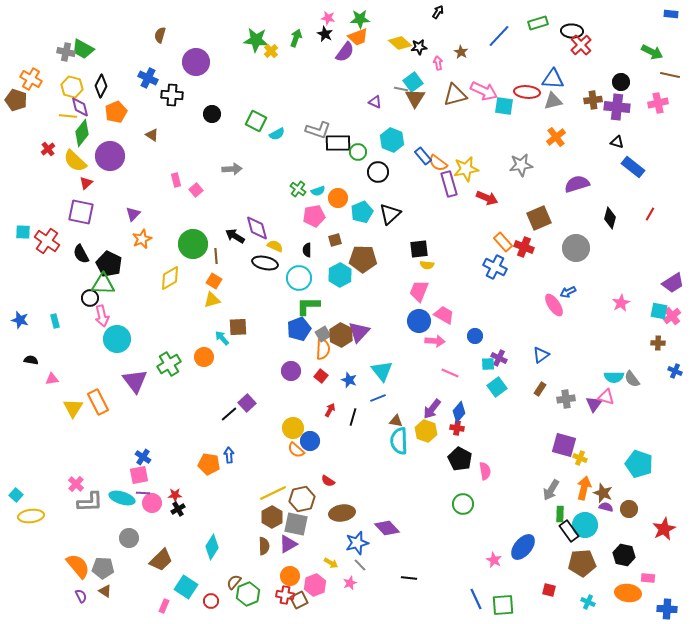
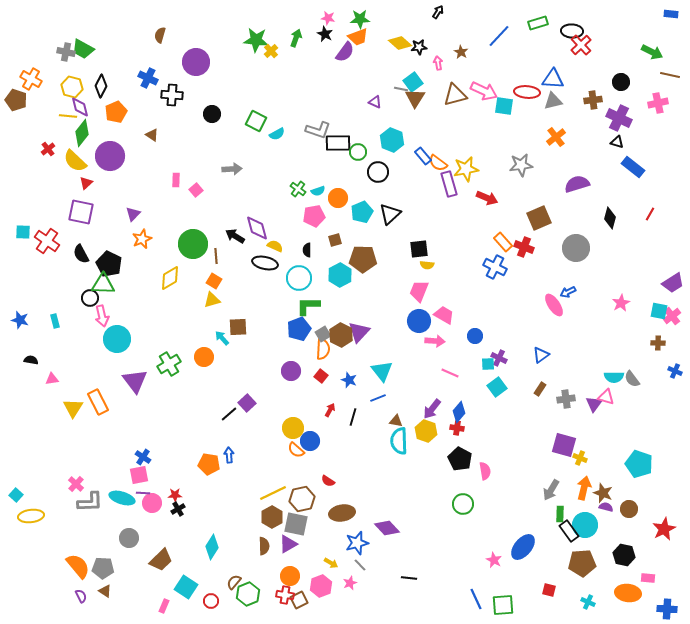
purple cross at (617, 107): moved 2 px right, 11 px down; rotated 20 degrees clockwise
pink rectangle at (176, 180): rotated 16 degrees clockwise
pink hexagon at (315, 585): moved 6 px right, 1 px down
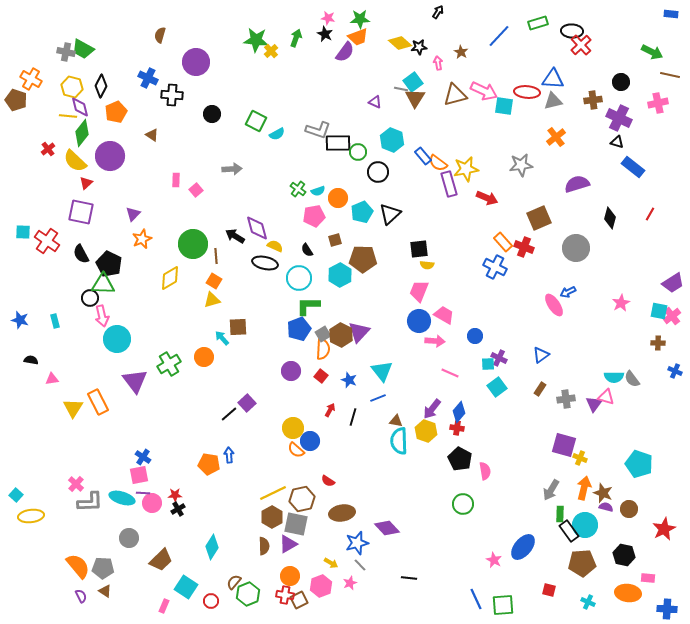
black semicircle at (307, 250): rotated 32 degrees counterclockwise
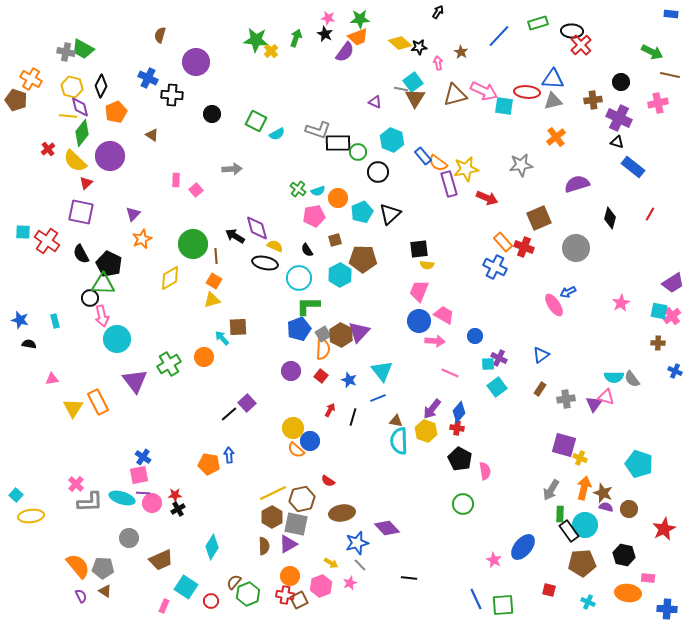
black semicircle at (31, 360): moved 2 px left, 16 px up
brown trapezoid at (161, 560): rotated 20 degrees clockwise
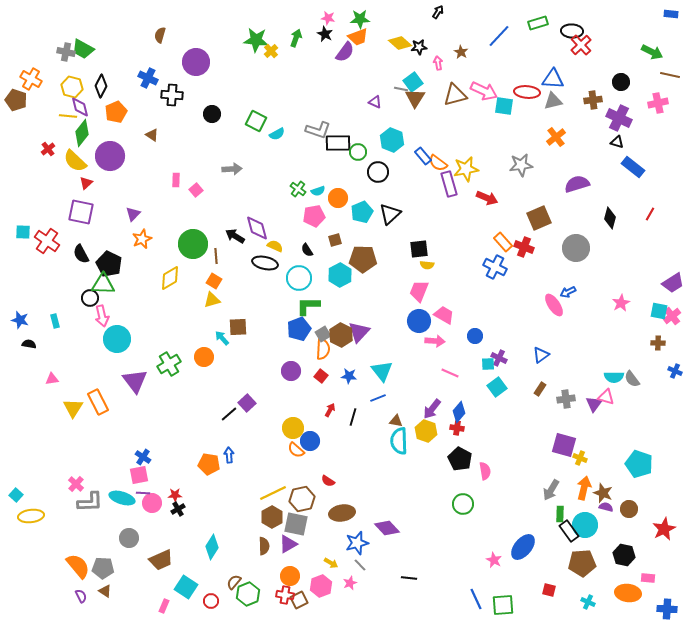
blue star at (349, 380): moved 4 px up; rotated 14 degrees counterclockwise
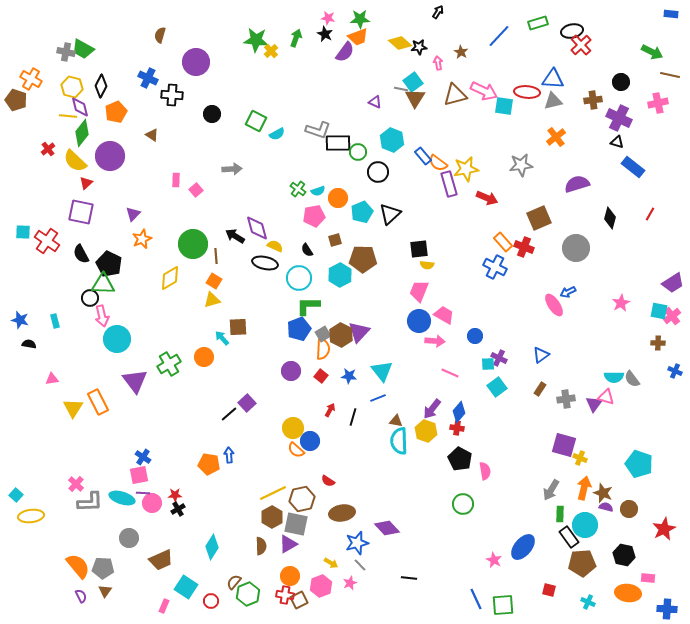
black ellipse at (572, 31): rotated 15 degrees counterclockwise
black rectangle at (569, 531): moved 6 px down
brown semicircle at (264, 546): moved 3 px left
brown triangle at (105, 591): rotated 32 degrees clockwise
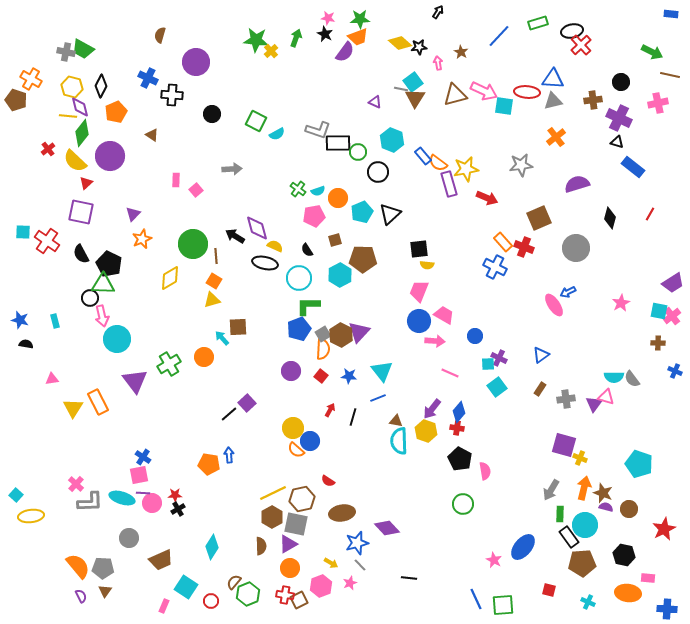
black semicircle at (29, 344): moved 3 px left
orange circle at (290, 576): moved 8 px up
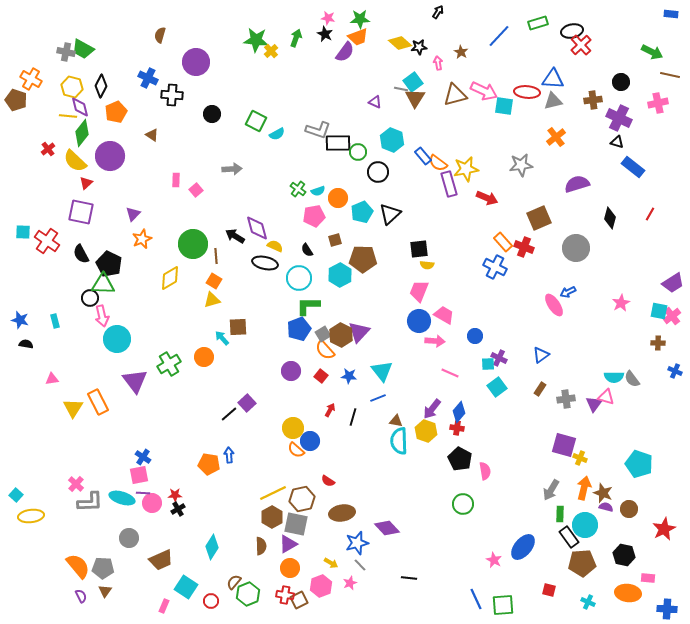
orange semicircle at (323, 349): moved 2 px right, 1 px down; rotated 135 degrees clockwise
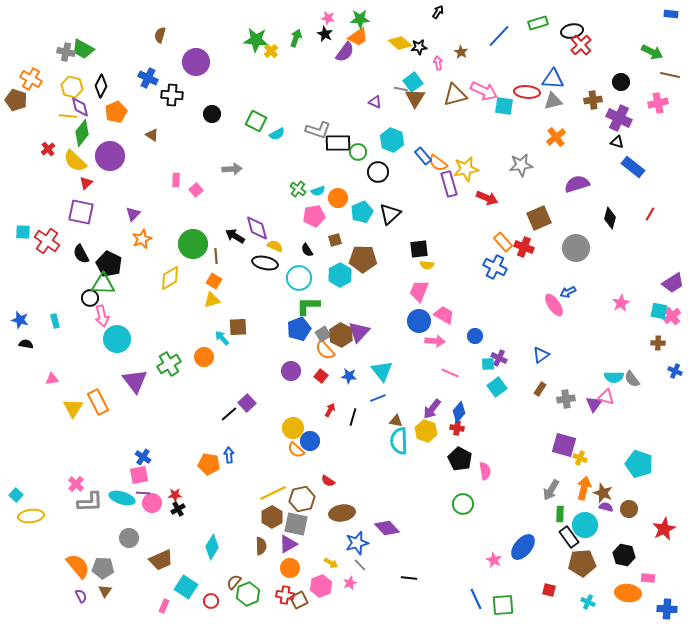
orange trapezoid at (358, 37): rotated 15 degrees counterclockwise
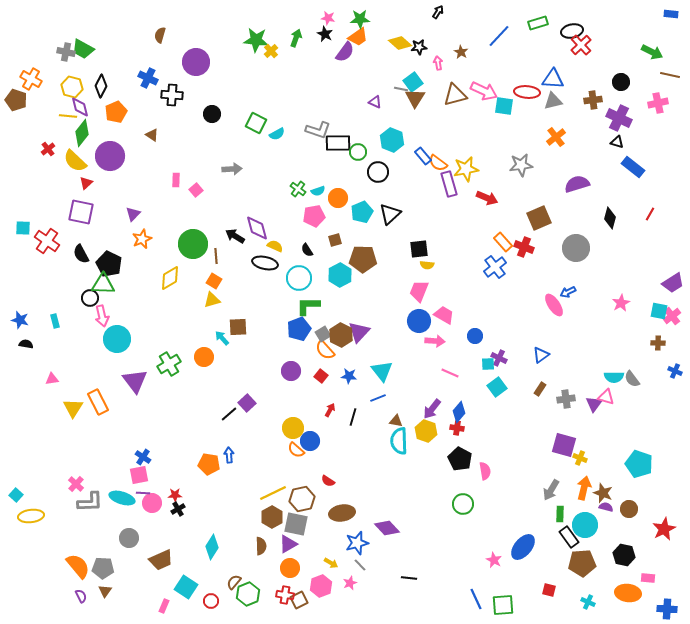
green square at (256, 121): moved 2 px down
cyan square at (23, 232): moved 4 px up
blue cross at (495, 267): rotated 25 degrees clockwise
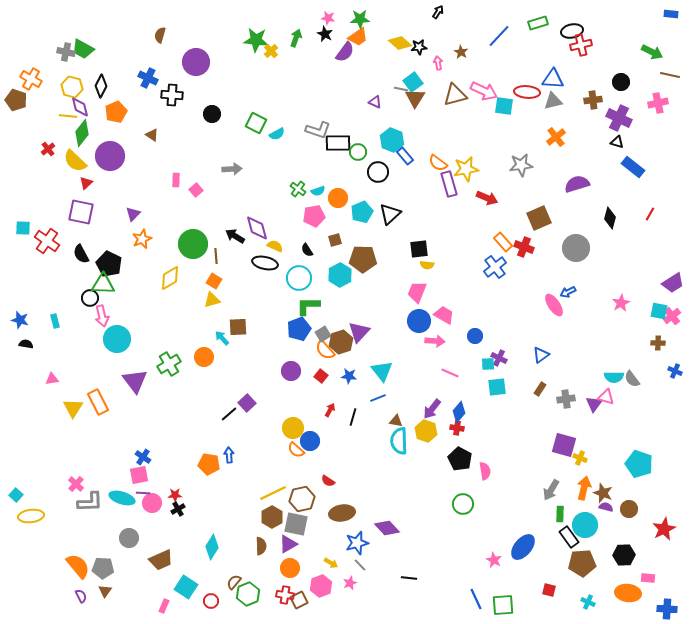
red cross at (581, 45): rotated 30 degrees clockwise
blue rectangle at (423, 156): moved 18 px left
pink trapezoid at (419, 291): moved 2 px left, 1 px down
brown hexagon at (341, 335): moved 7 px down; rotated 15 degrees clockwise
cyan square at (497, 387): rotated 30 degrees clockwise
black hexagon at (624, 555): rotated 15 degrees counterclockwise
